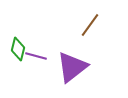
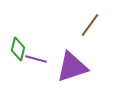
purple line: moved 3 px down
purple triangle: rotated 20 degrees clockwise
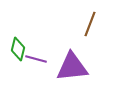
brown line: moved 1 px up; rotated 15 degrees counterclockwise
purple triangle: rotated 12 degrees clockwise
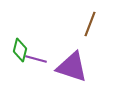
green diamond: moved 2 px right, 1 px down
purple triangle: rotated 24 degrees clockwise
